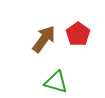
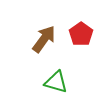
red pentagon: moved 3 px right
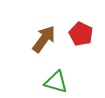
red pentagon: rotated 10 degrees counterclockwise
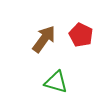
red pentagon: moved 1 px down
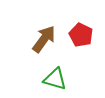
green triangle: moved 1 px left, 3 px up
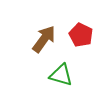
green triangle: moved 6 px right, 4 px up
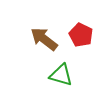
brown arrow: rotated 88 degrees counterclockwise
